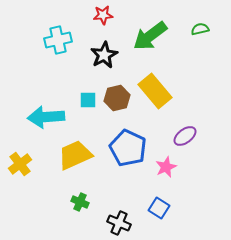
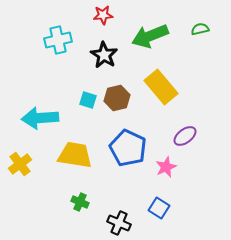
green arrow: rotated 15 degrees clockwise
black star: rotated 12 degrees counterclockwise
yellow rectangle: moved 6 px right, 4 px up
cyan square: rotated 18 degrees clockwise
cyan arrow: moved 6 px left, 1 px down
yellow trapezoid: rotated 33 degrees clockwise
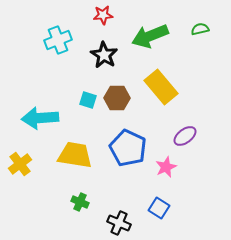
cyan cross: rotated 8 degrees counterclockwise
brown hexagon: rotated 15 degrees clockwise
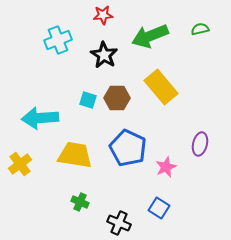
purple ellipse: moved 15 px right, 8 px down; rotated 40 degrees counterclockwise
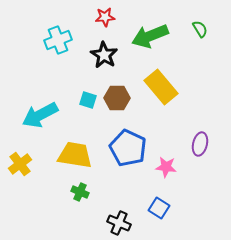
red star: moved 2 px right, 2 px down
green semicircle: rotated 72 degrees clockwise
cyan arrow: moved 3 px up; rotated 24 degrees counterclockwise
pink star: rotated 30 degrees clockwise
green cross: moved 10 px up
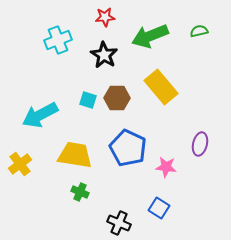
green semicircle: moved 1 px left, 2 px down; rotated 72 degrees counterclockwise
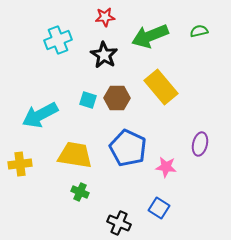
yellow cross: rotated 30 degrees clockwise
